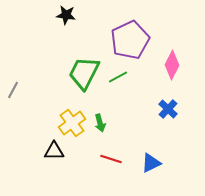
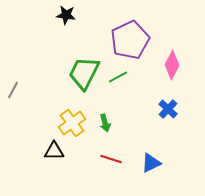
green arrow: moved 5 px right
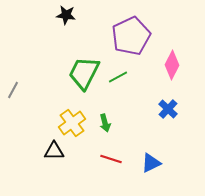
purple pentagon: moved 1 px right, 4 px up
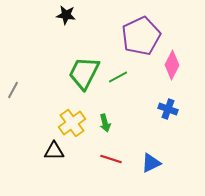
purple pentagon: moved 10 px right
blue cross: rotated 24 degrees counterclockwise
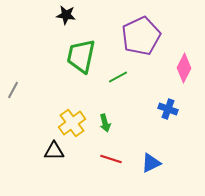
pink diamond: moved 12 px right, 3 px down
green trapezoid: moved 3 px left, 17 px up; rotated 15 degrees counterclockwise
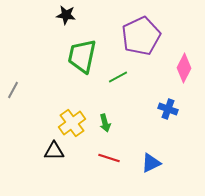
green trapezoid: moved 1 px right
red line: moved 2 px left, 1 px up
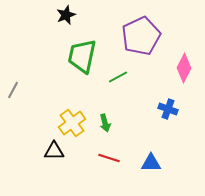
black star: rotated 30 degrees counterclockwise
blue triangle: rotated 25 degrees clockwise
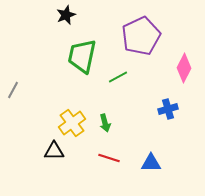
blue cross: rotated 36 degrees counterclockwise
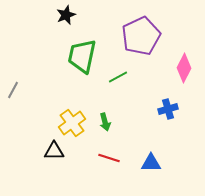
green arrow: moved 1 px up
